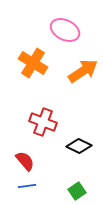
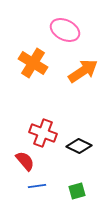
red cross: moved 11 px down
blue line: moved 10 px right
green square: rotated 18 degrees clockwise
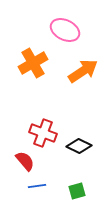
orange cross: rotated 28 degrees clockwise
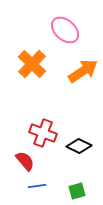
pink ellipse: rotated 16 degrees clockwise
orange cross: moved 1 px left, 1 px down; rotated 16 degrees counterclockwise
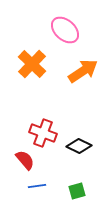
red semicircle: moved 1 px up
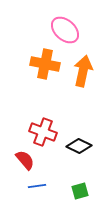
orange cross: moved 13 px right; rotated 32 degrees counterclockwise
orange arrow: rotated 44 degrees counterclockwise
red cross: moved 1 px up
green square: moved 3 px right
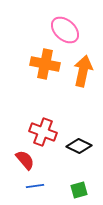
blue line: moved 2 px left
green square: moved 1 px left, 1 px up
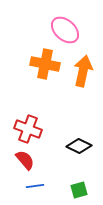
red cross: moved 15 px left, 3 px up
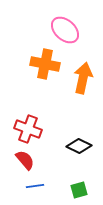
orange arrow: moved 7 px down
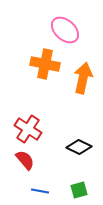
red cross: rotated 12 degrees clockwise
black diamond: moved 1 px down
blue line: moved 5 px right, 5 px down; rotated 18 degrees clockwise
